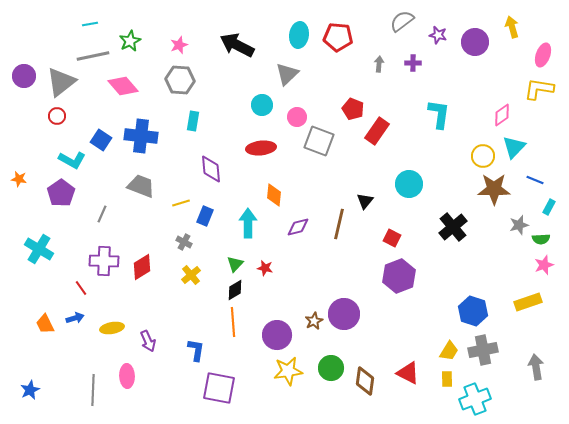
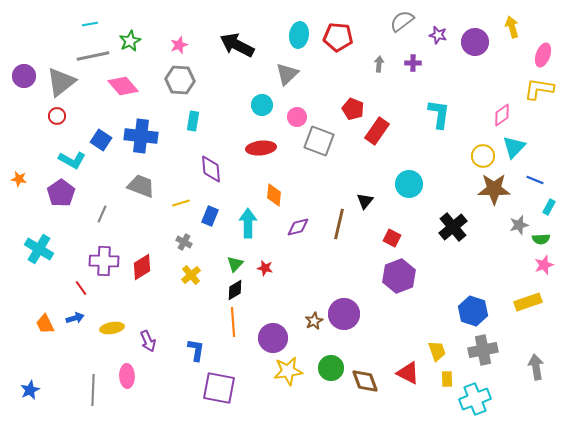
blue rectangle at (205, 216): moved 5 px right
purple circle at (277, 335): moved 4 px left, 3 px down
yellow trapezoid at (449, 351): moved 12 px left; rotated 50 degrees counterclockwise
brown diamond at (365, 381): rotated 28 degrees counterclockwise
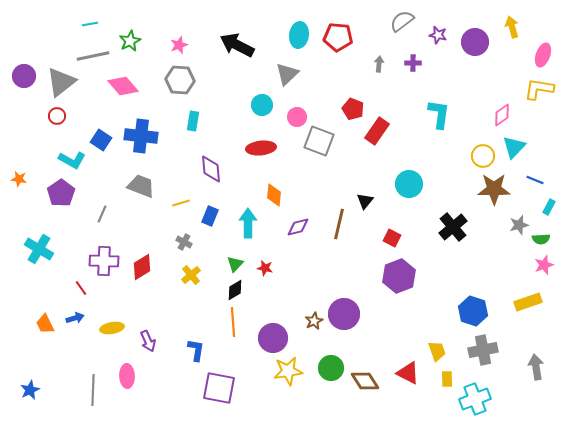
brown diamond at (365, 381): rotated 12 degrees counterclockwise
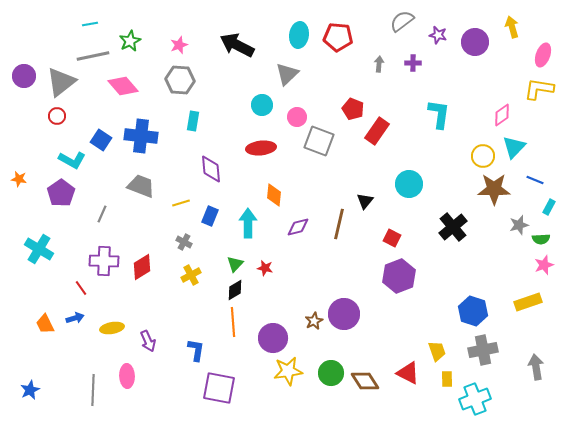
yellow cross at (191, 275): rotated 12 degrees clockwise
green circle at (331, 368): moved 5 px down
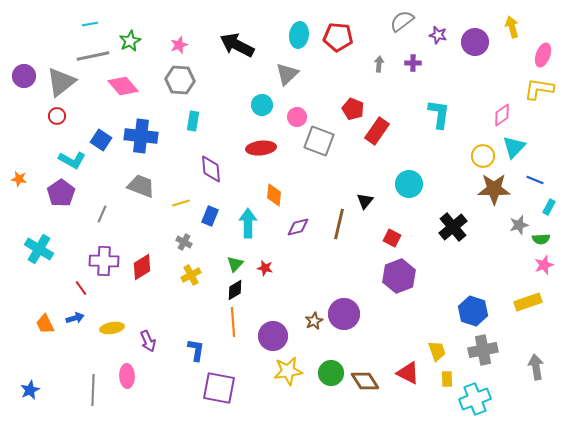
purple circle at (273, 338): moved 2 px up
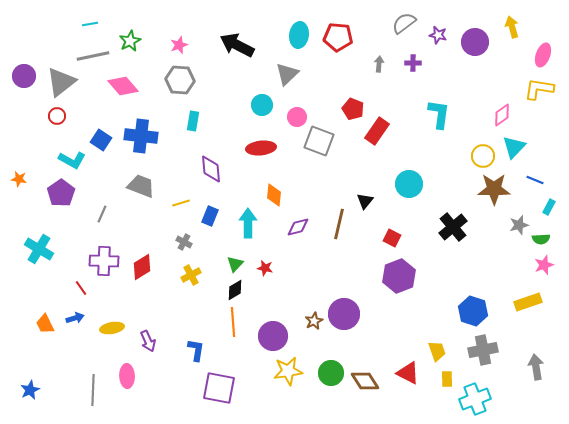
gray semicircle at (402, 21): moved 2 px right, 2 px down
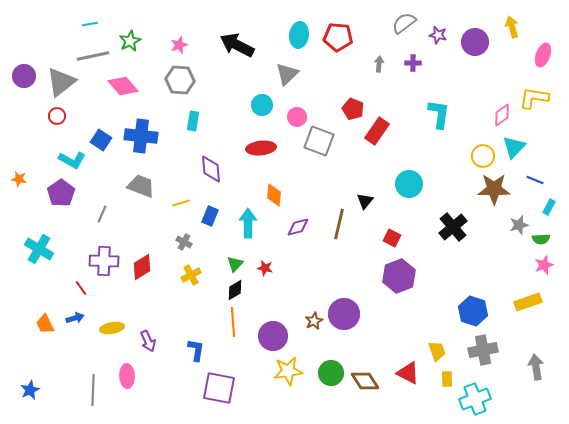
yellow L-shape at (539, 89): moved 5 px left, 9 px down
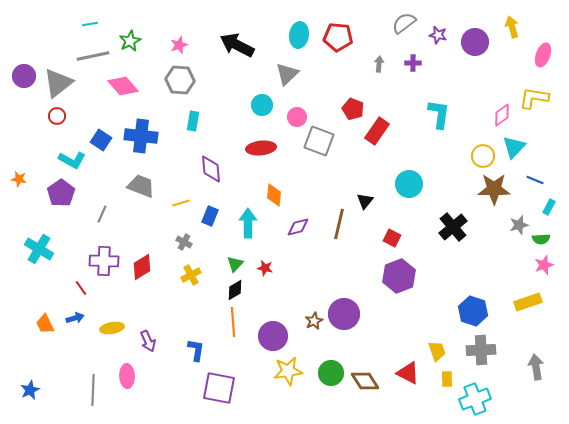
gray triangle at (61, 82): moved 3 px left, 1 px down
gray cross at (483, 350): moved 2 px left; rotated 8 degrees clockwise
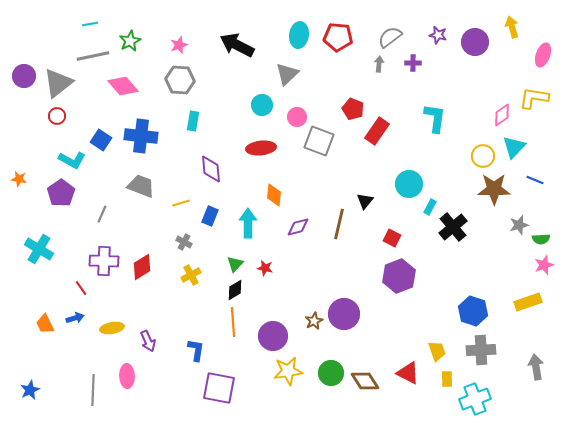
gray semicircle at (404, 23): moved 14 px left, 14 px down
cyan L-shape at (439, 114): moved 4 px left, 4 px down
cyan rectangle at (549, 207): moved 119 px left
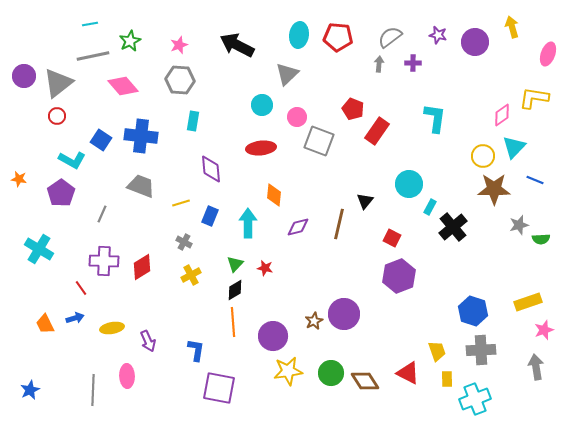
pink ellipse at (543, 55): moved 5 px right, 1 px up
pink star at (544, 265): moved 65 px down
